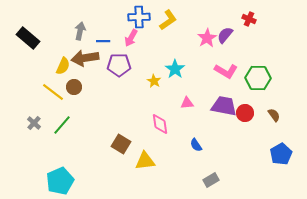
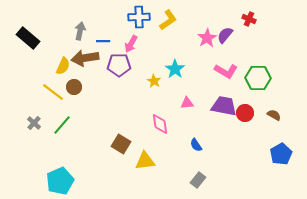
pink arrow: moved 6 px down
brown semicircle: rotated 24 degrees counterclockwise
gray rectangle: moved 13 px left; rotated 21 degrees counterclockwise
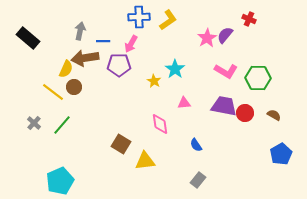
yellow semicircle: moved 3 px right, 3 px down
pink triangle: moved 3 px left
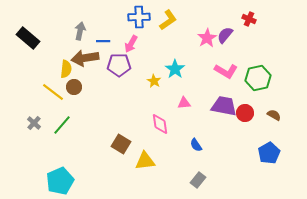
yellow semicircle: rotated 18 degrees counterclockwise
green hexagon: rotated 15 degrees counterclockwise
blue pentagon: moved 12 px left, 1 px up
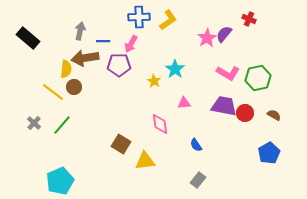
purple semicircle: moved 1 px left, 1 px up
pink L-shape: moved 2 px right, 2 px down
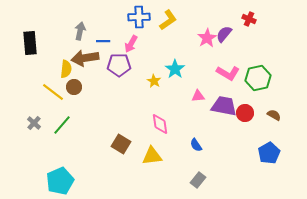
black rectangle: moved 2 px right, 5 px down; rotated 45 degrees clockwise
pink triangle: moved 14 px right, 7 px up
yellow triangle: moved 7 px right, 5 px up
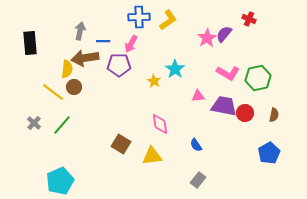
yellow semicircle: moved 1 px right
brown semicircle: rotated 72 degrees clockwise
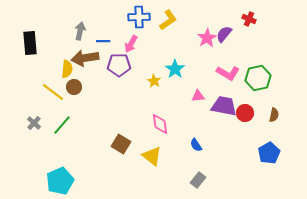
yellow triangle: rotated 45 degrees clockwise
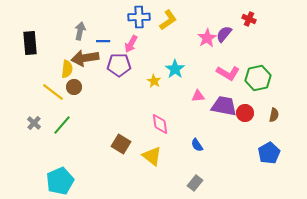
blue semicircle: moved 1 px right
gray rectangle: moved 3 px left, 3 px down
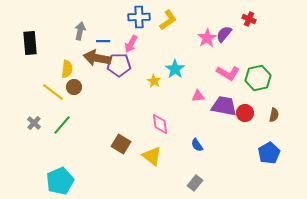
brown arrow: moved 12 px right; rotated 20 degrees clockwise
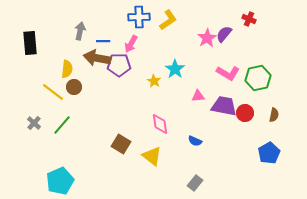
blue semicircle: moved 2 px left, 4 px up; rotated 32 degrees counterclockwise
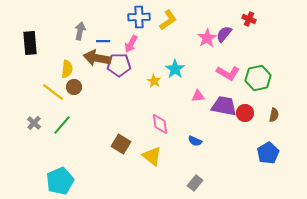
blue pentagon: moved 1 px left
